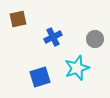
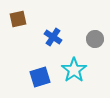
blue cross: rotated 30 degrees counterclockwise
cyan star: moved 3 px left, 2 px down; rotated 15 degrees counterclockwise
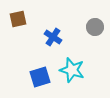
gray circle: moved 12 px up
cyan star: moved 2 px left; rotated 20 degrees counterclockwise
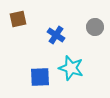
blue cross: moved 3 px right, 2 px up
cyan star: moved 1 px left, 2 px up
blue square: rotated 15 degrees clockwise
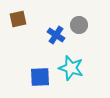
gray circle: moved 16 px left, 2 px up
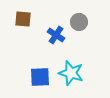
brown square: moved 5 px right; rotated 18 degrees clockwise
gray circle: moved 3 px up
cyan star: moved 5 px down
